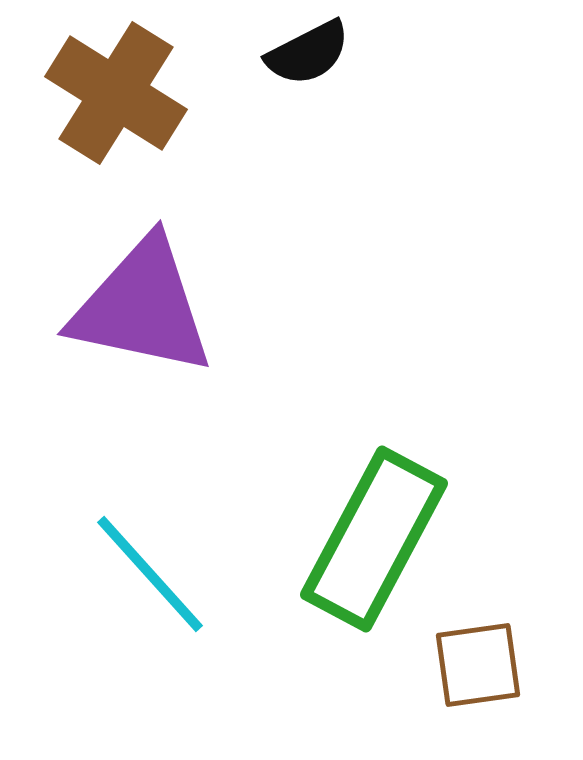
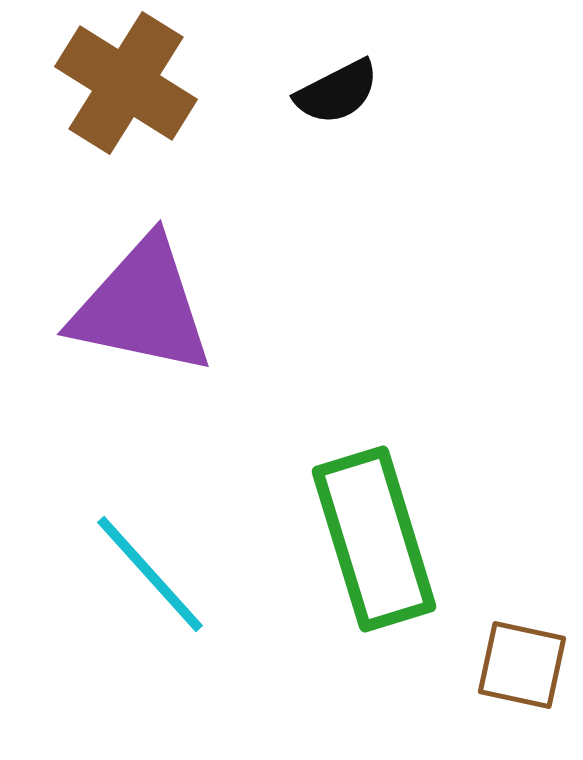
black semicircle: moved 29 px right, 39 px down
brown cross: moved 10 px right, 10 px up
green rectangle: rotated 45 degrees counterclockwise
brown square: moved 44 px right; rotated 20 degrees clockwise
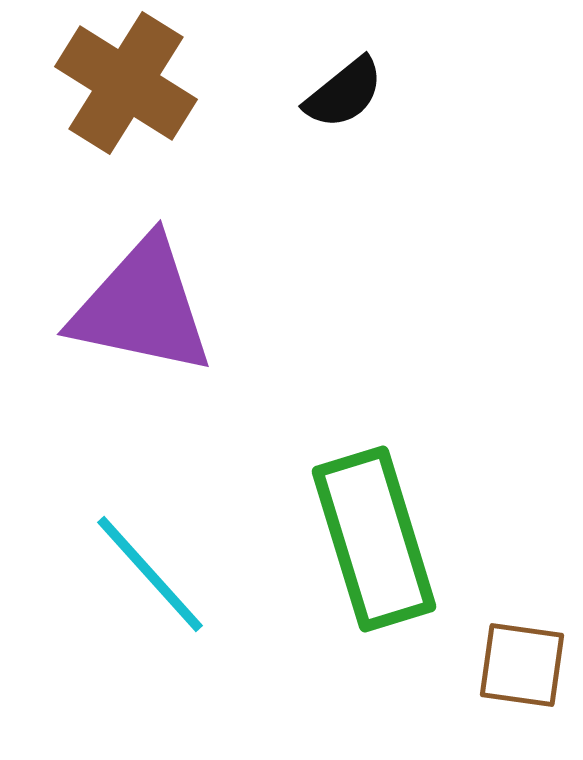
black semicircle: moved 7 px right, 1 px down; rotated 12 degrees counterclockwise
brown square: rotated 4 degrees counterclockwise
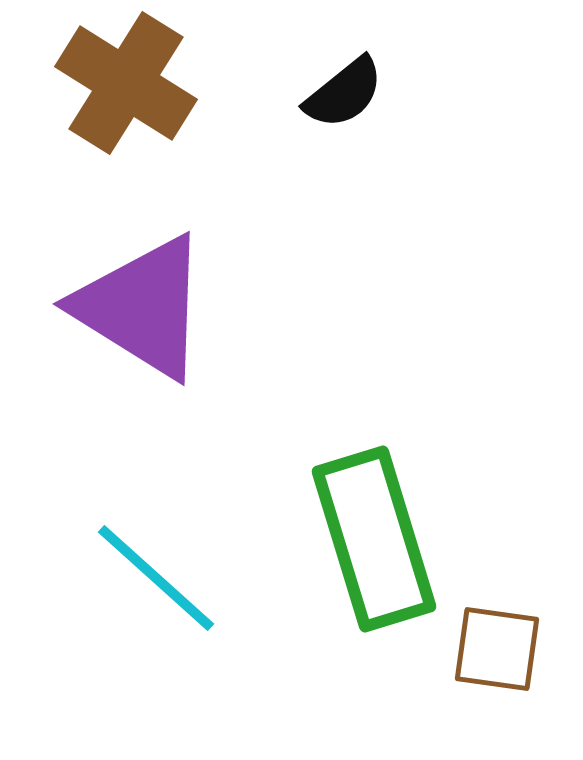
purple triangle: rotated 20 degrees clockwise
cyan line: moved 6 px right, 4 px down; rotated 6 degrees counterclockwise
brown square: moved 25 px left, 16 px up
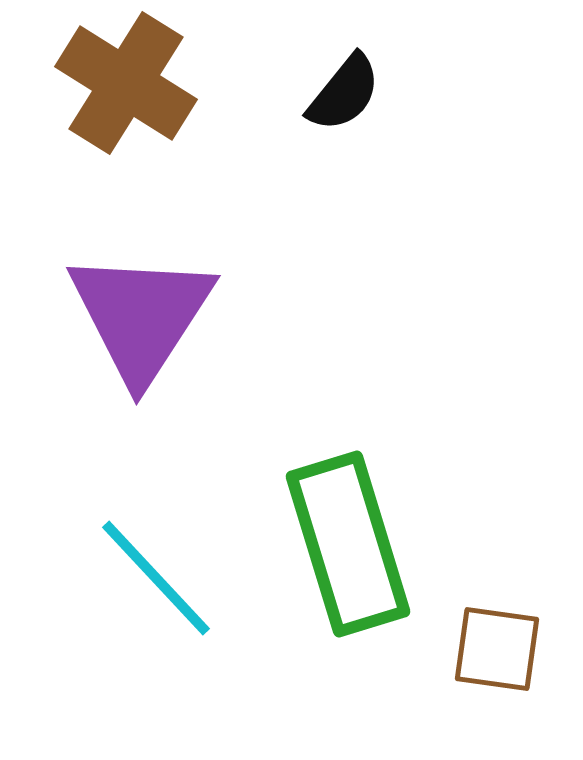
black semicircle: rotated 12 degrees counterclockwise
purple triangle: moved 1 px left, 9 px down; rotated 31 degrees clockwise
green rectangle: moved 26 px left, 5 px down
cyan line: rotated 5 degrees clockwise
